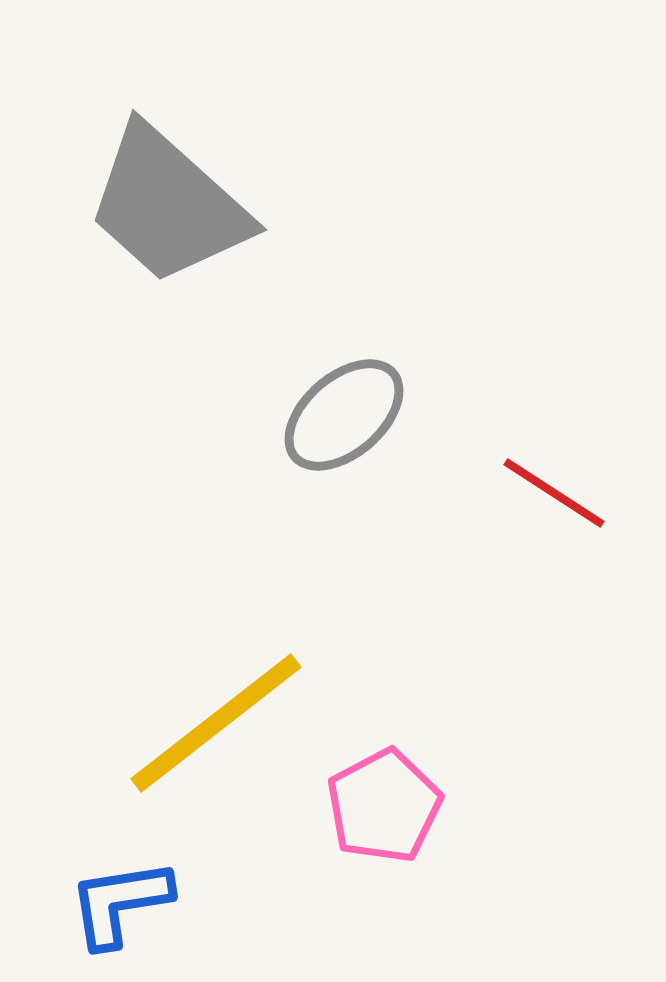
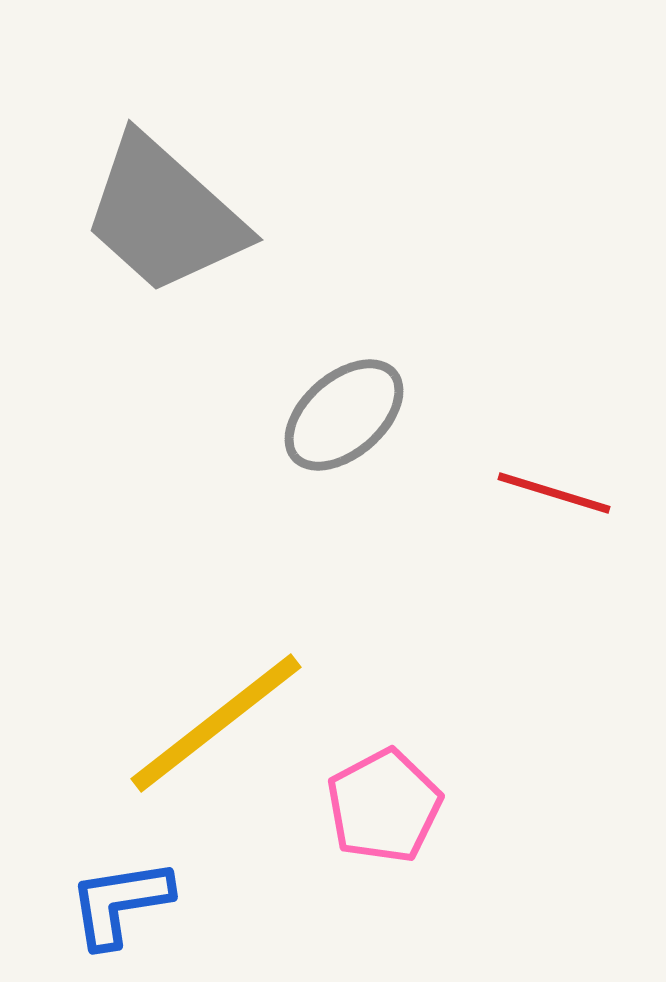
gray trapezoid: moved 4 px left, 10 px down
red line: rotated 16 degrees counterclockwise
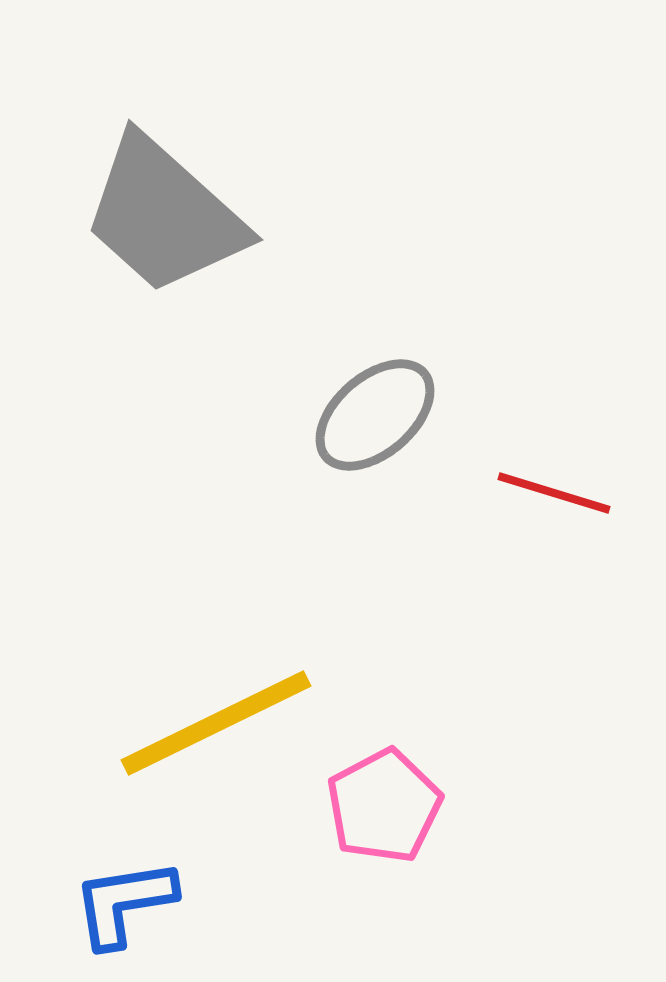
gray ellipse: moved 31 px right
yellow line: rotated 12 degrees clockwise
blue L-shape: moved 4 px right
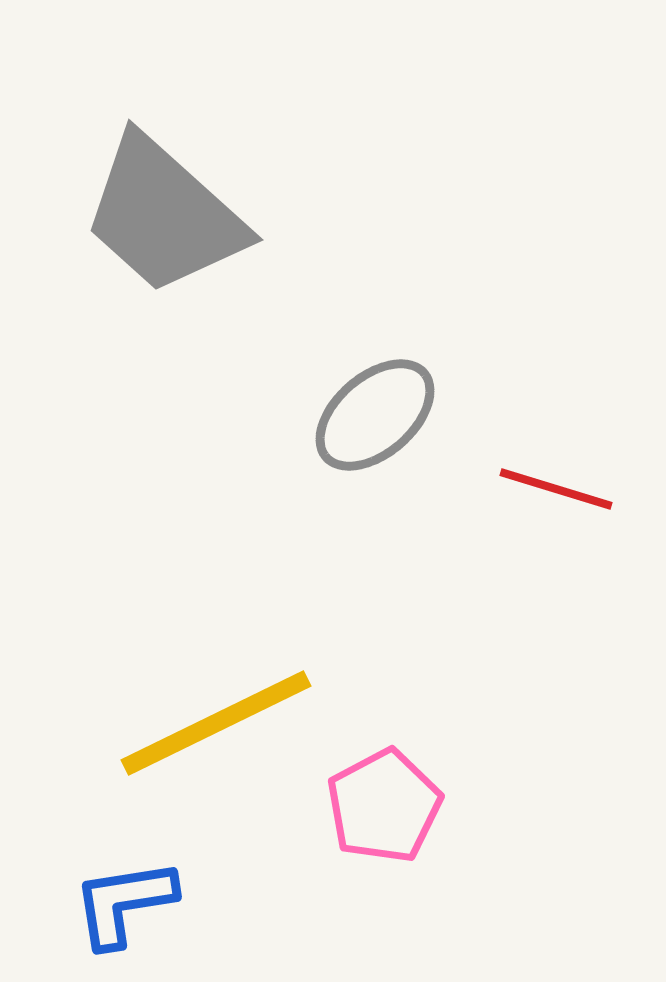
red line: moved 2 px right, 4 px up
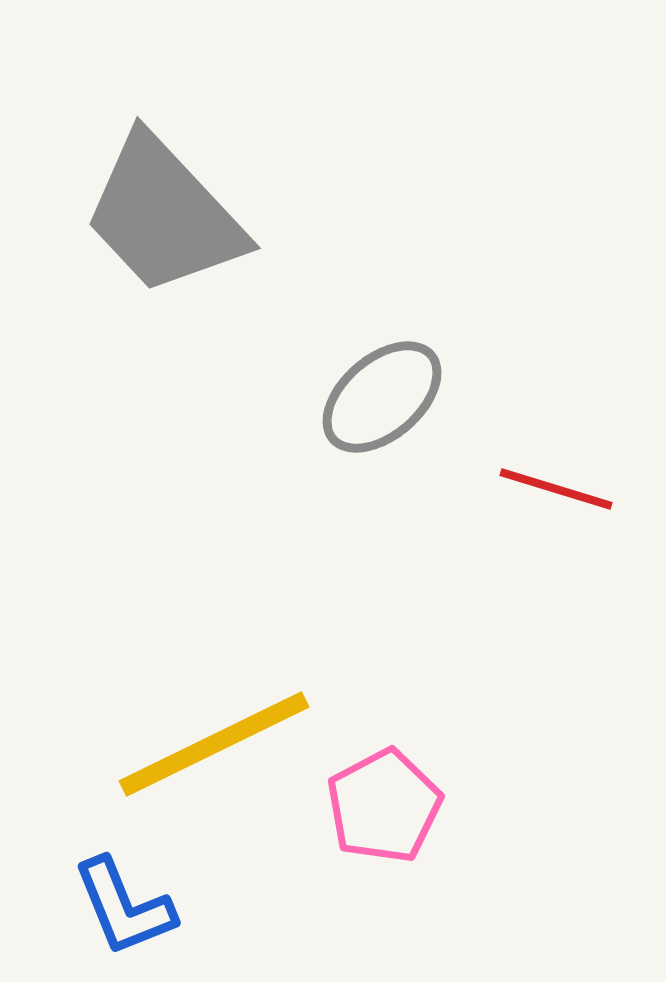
gray trapezoid: rotated 5 degrees clockwise
gray ellipse: moved 7 px right, 18 px up
yellow line: moved 2 px left, 21 px down
blue L-shape: moved 4 px down; rotated 103 degrees counterclockwise
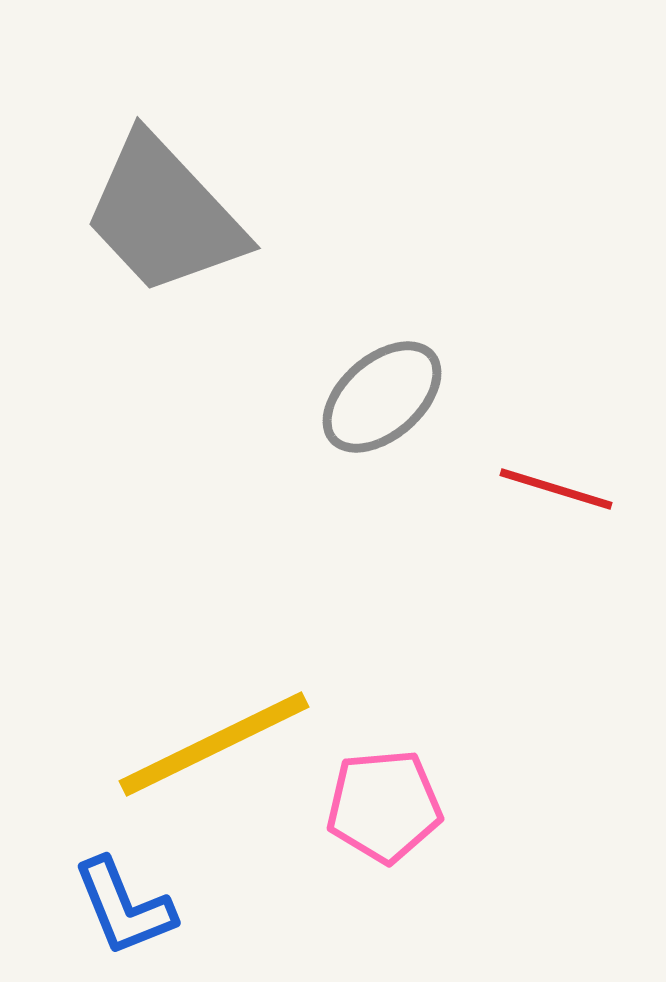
pink pentagon: rotated 23 degrees clockwise
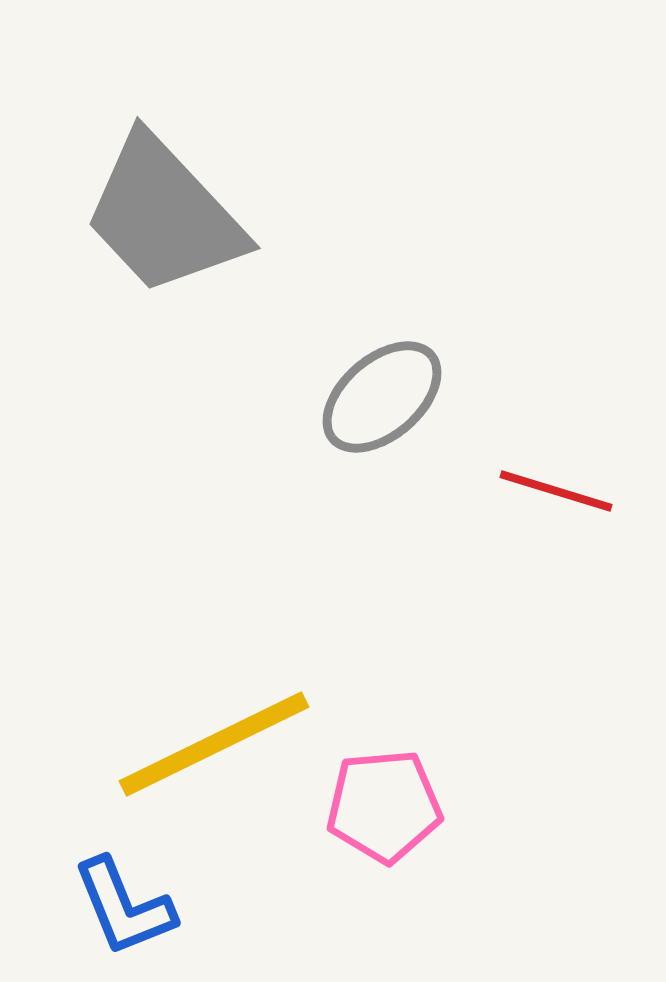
red line: moved 2 px down
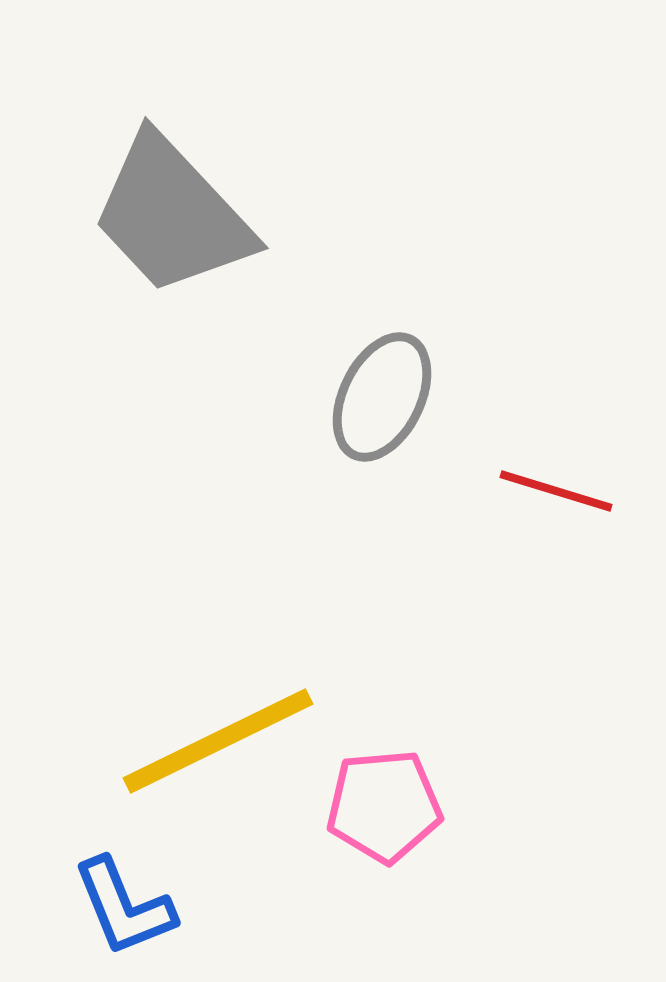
gray trapezoid: moved 8 px right
gray ellipse: rotated 23 degrees counterclockwise
yellow line: moved 4 px right, 3 px up
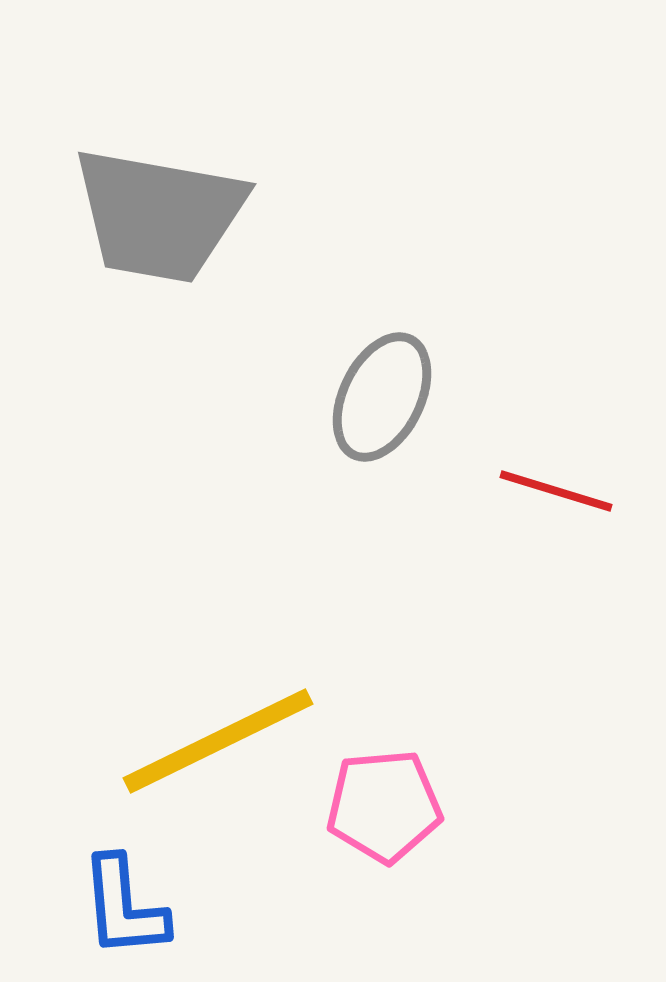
gray trapezoid: moved 13 px left; rotated 37 degrees counterclockwise
blue L-shape: rotated 17 degrees clockwise
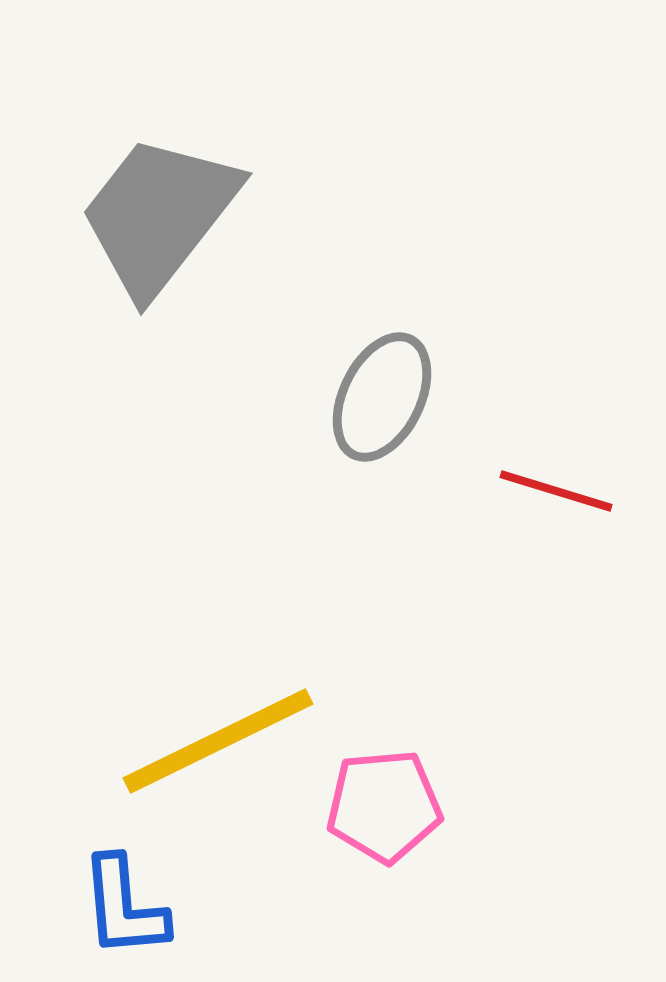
gray trapezoid: rotated 118 degrees clockwise
